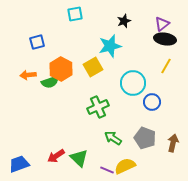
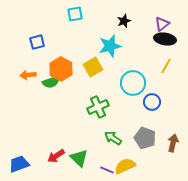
green semicircle: moved 1 px right
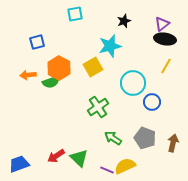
orange hexagon: moved 2 px left, 1 px up
green cross: rotated 10 degrees counterclockwise
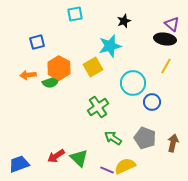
purple triangle: moved 10 px right; rotated 42 degrees counterclockwise
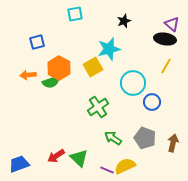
cyan star: moved 1 px left, 3 px down
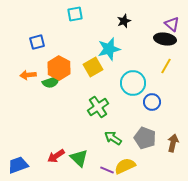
blue trapezoid: moved 1 px left, 1 px down
